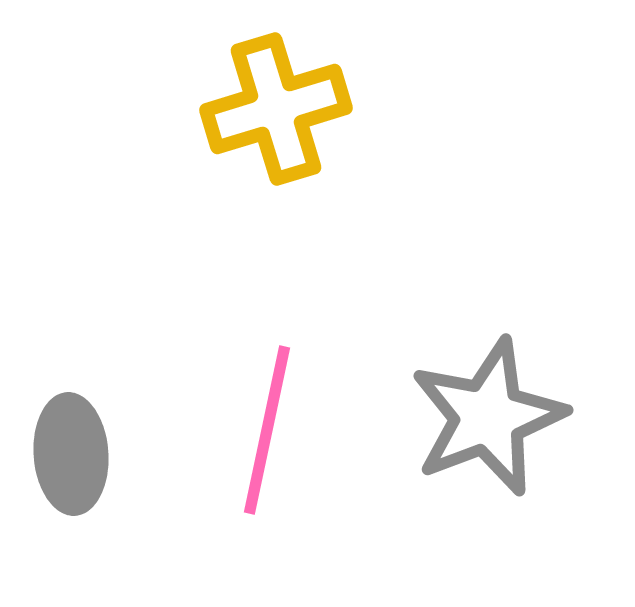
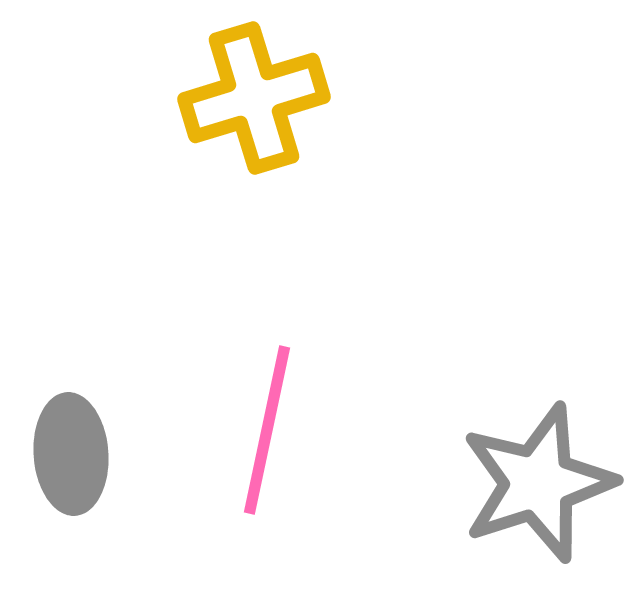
yellow cross: moved 22 px left, 11 px up
gray star: moved 50 px right, 66 px down; rotated 3 degrees clockwise
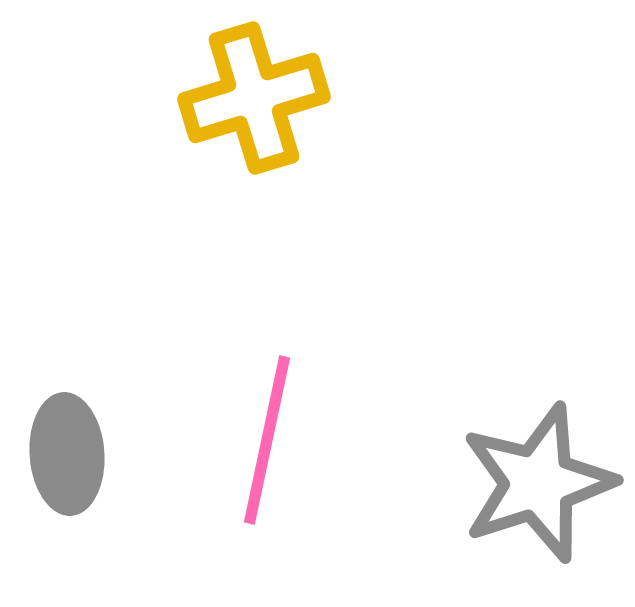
pink line: moved 10 px down
gray ellipse: moved 4 px left
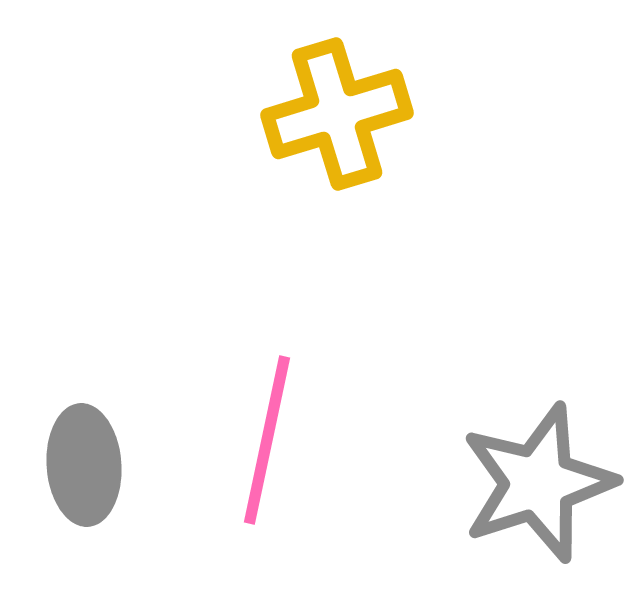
yellow cross: moved 83 px right, 16 px down
gray ellipse: moved 17 px right, 11 px down
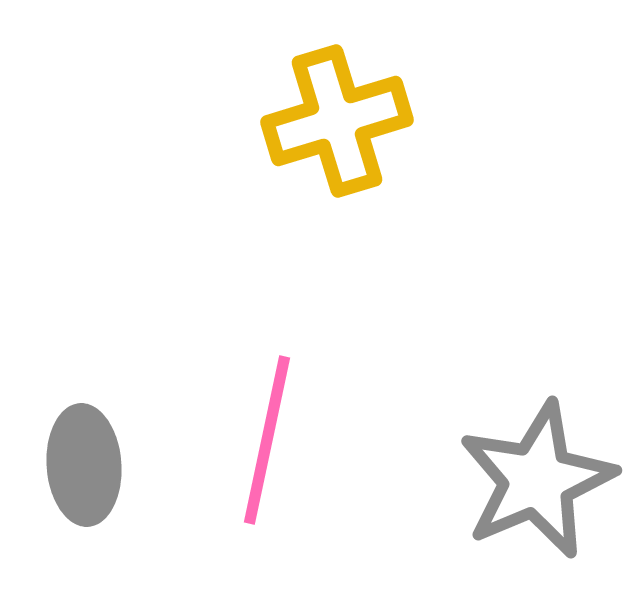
yellow cross: moved 7 px down
gray star: moved 1 px left, 3 px up; rotated 5 degrees counterclockwise
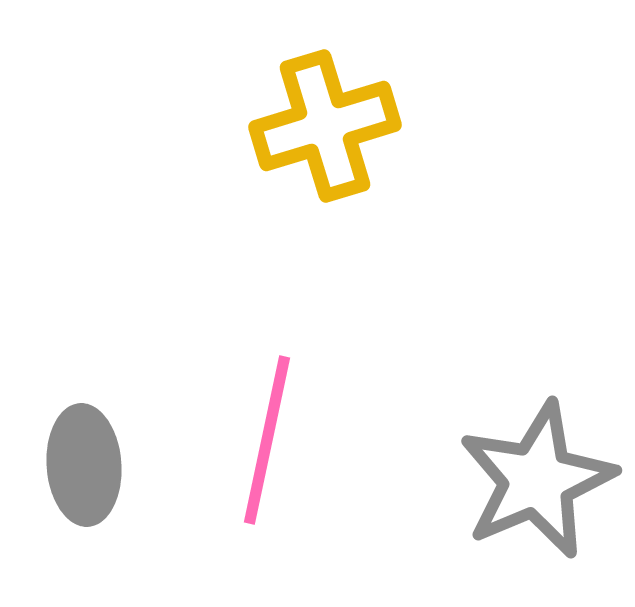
yellow cross: moved 12 px left, 5 px down
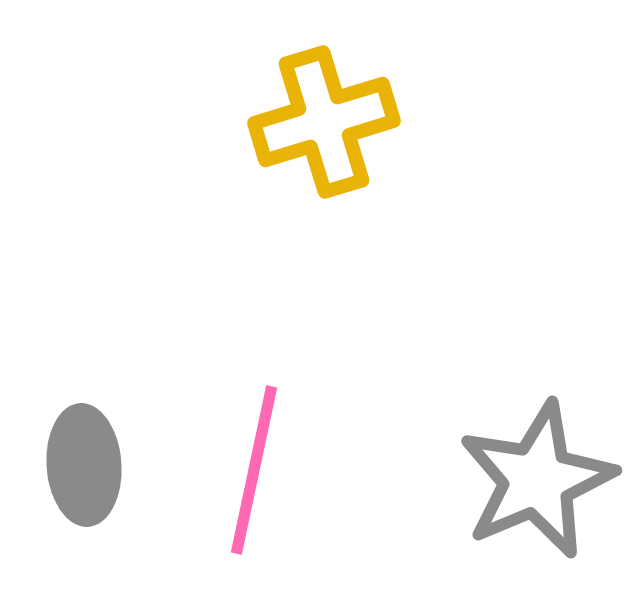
yellow cross: moved 1 px left, 4 px up
pink line: moved 13 px left, 30 px down
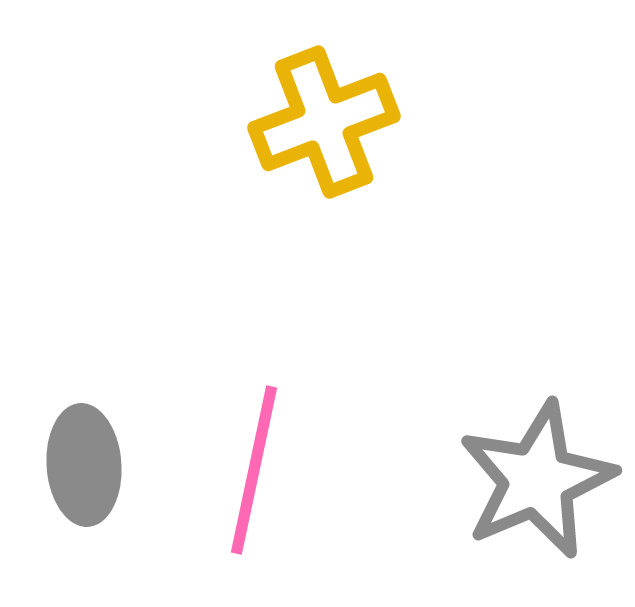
yellow cross: rotated 4 degrees counterclockwise
